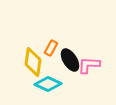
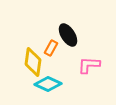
black ellipse: moved 2 px left, 25 px up
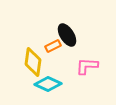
black ellipse: moved 1 px left
orange rectangle: moved 2 px right, 2 px up; rotated 35 degrees clockwise
pink L-shape: moved 2 px left, 1 px down
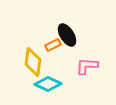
orange rectangle: moved 1 px up
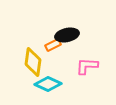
black ellipse: rotated 70 degrees counterclockwise
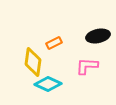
black ellipse: moved 31 px right, 1 px down
orange rectangle: moved 1 px right, 2 px up
